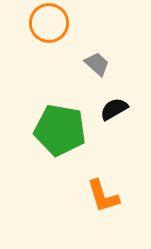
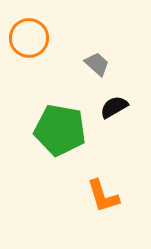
orange circle: moved 20 px left, 15 px down
black semicircle: moved 2 px up
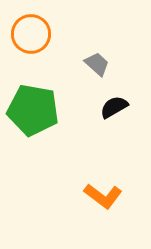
orange circle: moved 2 px right, 4 px up
green pentagon: moved 27 px left, 20 px up
orange L-shape: rotated 36 degrees counterclockwise
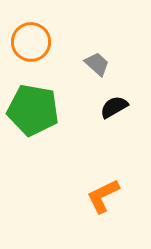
orange circle: moved 8 px down
orange L-shape: rotated 117 degrees clockwise
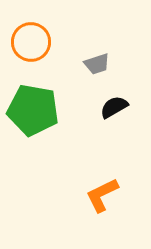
gray trapezoid: rotated 120 degrees clockwise
orange L-shape: moved 1 px left, 1 px up
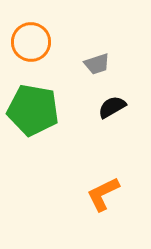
black semicircle: moved 2 px left
orange L-shape: moved 1 px right, 1 px up
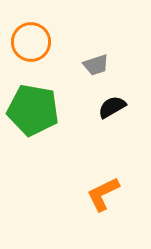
gray trapezoid: moved 1 px left, 1 px down
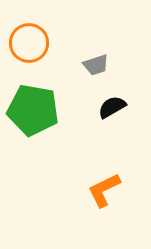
orange circle: moved 2 px left, 1 px down
orange L-shape: moved 1 px right, 4 px up
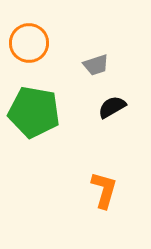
green pentagon: moved 1 px right, 2 px down
orange L-shape: rotated 132 degrees clockwise
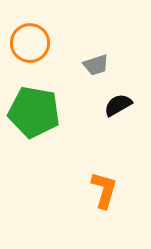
orange circle: moved 1 px right
black semicircle: moved 6 px right, 2 px up
